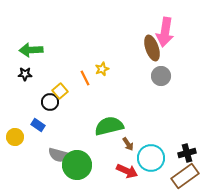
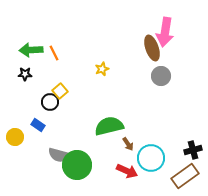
orange line: moved 31 px left, 25 px up
black cross: moved 6 px right, 3 px up
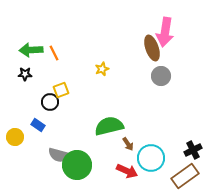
yellow square: moved 1 px right, 1 px up; rotated 21 degrees clockwise
black cross: rotated 12 degrees counterclockwise
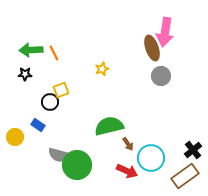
black cross: rotated 12 degrees counterclockwise
